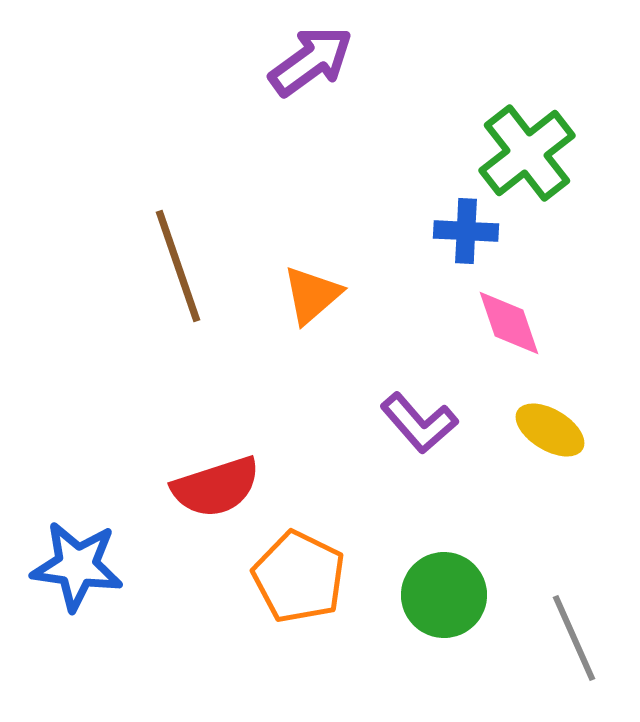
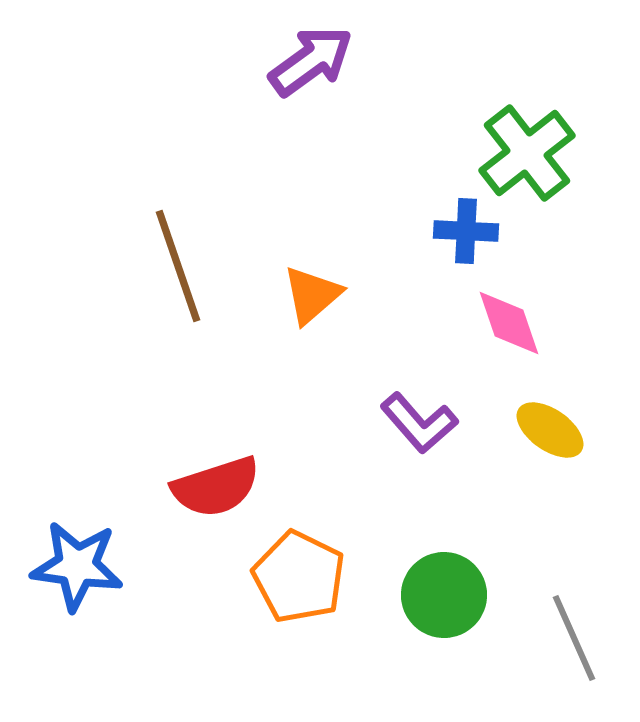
yellow ellipse: rotated 4 degrees clockwise
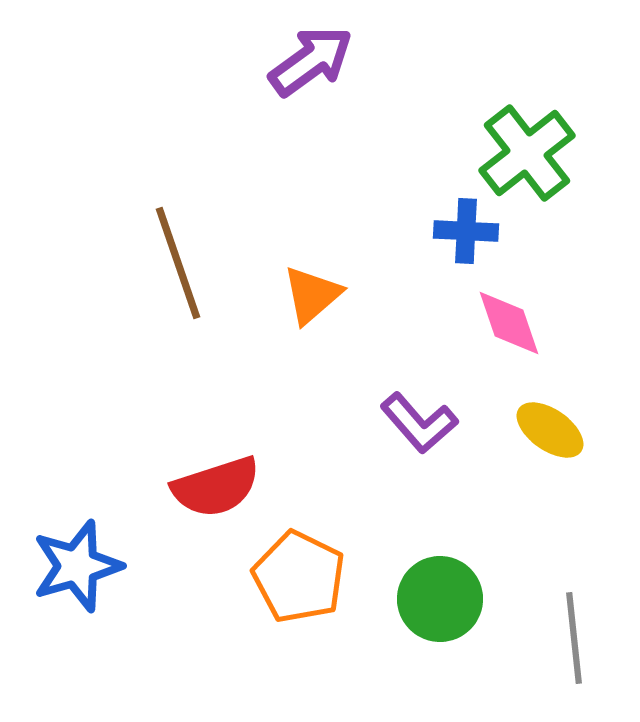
brown line: moved 3 px up
blue star: rotated 24 degrees counterclockwise
green circle: moved 4 px left, 4 px down
gray line: rotated 18 degrees clockwise
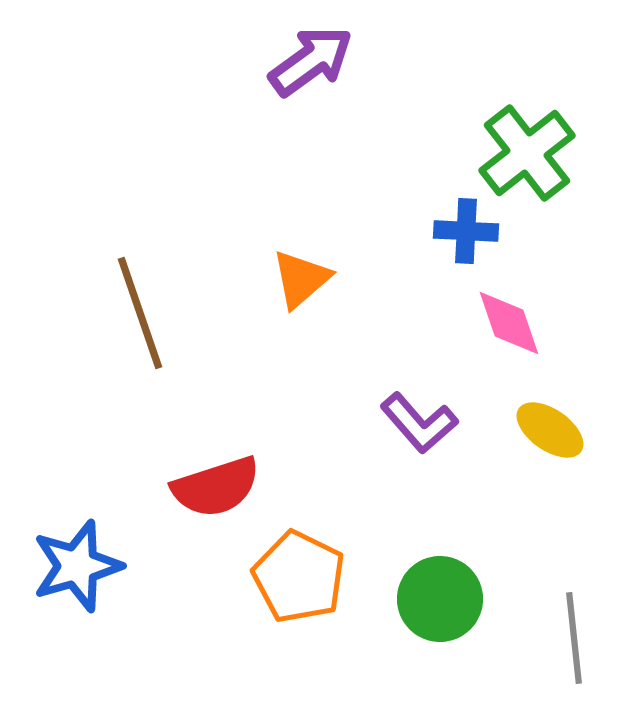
brown line: moved 38 px left, 50 px down
orange triangle: moved 11 px left, 16 px up
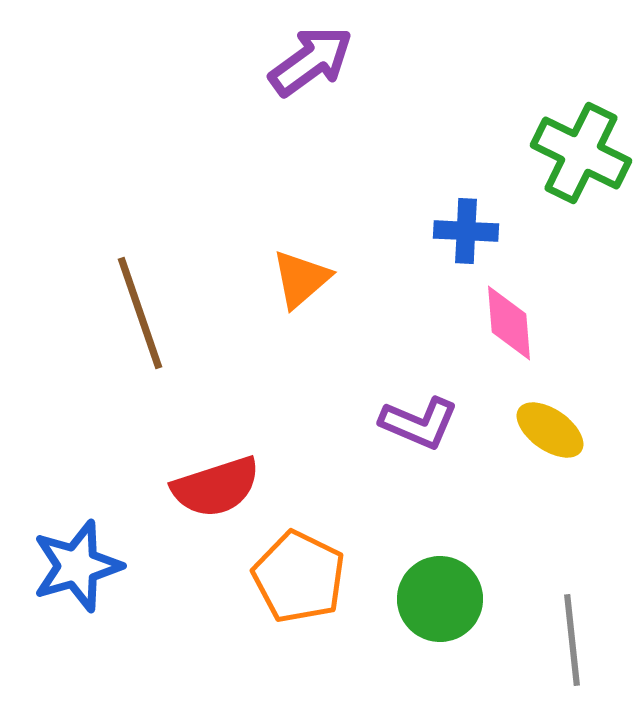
green cross: moved 54 px right; rotated 26 degrees counterclockwise
pink diamond: rotated 14 degrees clockwise
purple L-shape: rotated 26 degrees counterclockwise
gray line: moved 2 px left, 2 px down
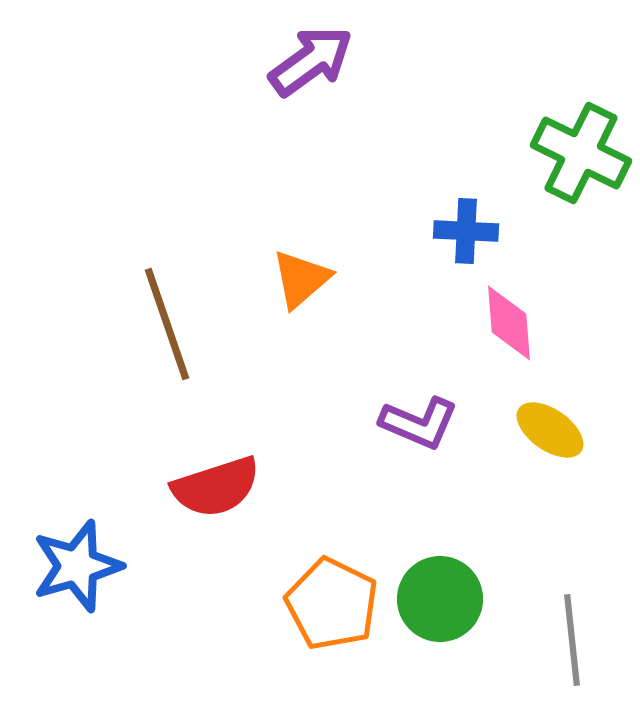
brown line: moved 27 px right, 11 px down
orange pentagon: moved 33 px right, 27 px down
